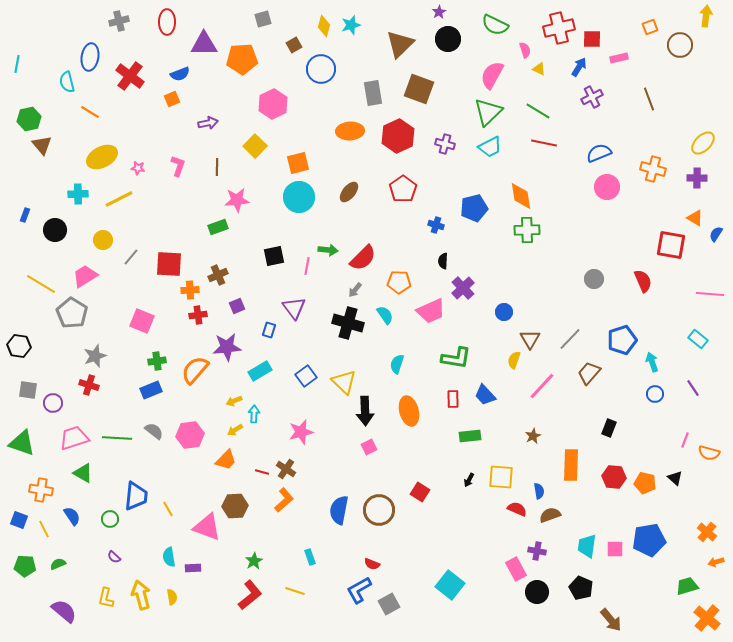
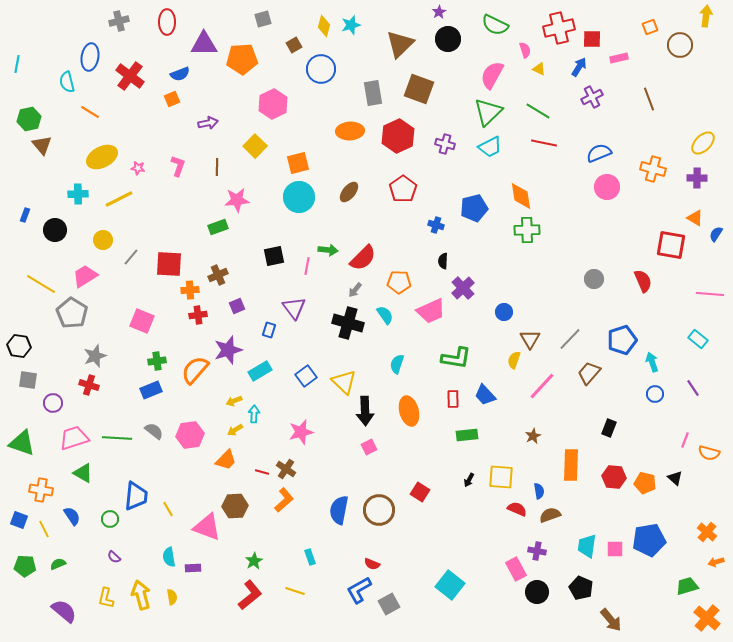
purple star at (227, 347): moved 1 px right, 3 px down; rotated 12 degrees counterclockwise
gray square at (28, 390): moved 10 px up
green rectangle at (470, 436): moved 3 px left, 1 px up
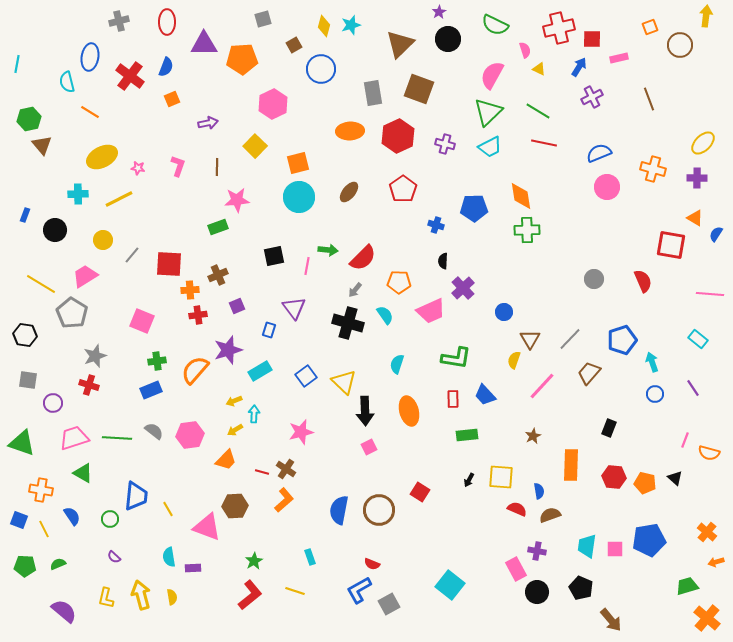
blue semicircle at (180, 74): moved 14 px left, 7 px up; rotated 48 degrees counterclockwise
blue pentagon at (474, 208): rotated 12 degrees clockwise
gray line at (131, 257): moved 1 px right, 2 px up
black hexagon at (19, 346): moved 6 px right, 11 px up
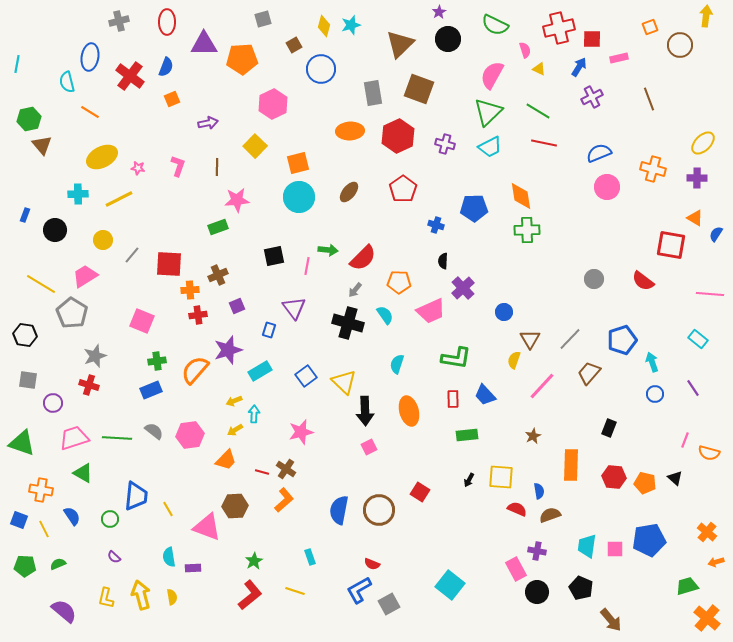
red semicircle at (643, 281): rotated 150 degrees clockwise
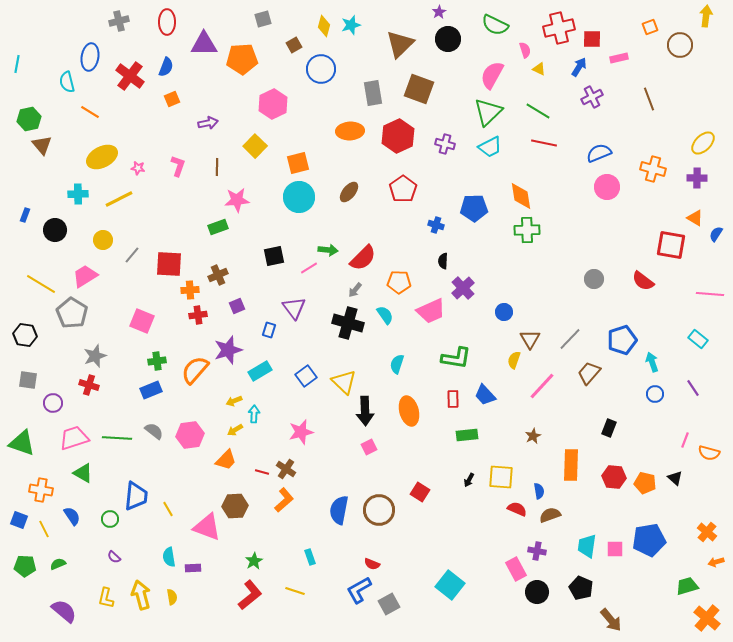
pink line at (307, 266): moved 2 px right, 2 px down; rotated 48 degrees clockwise
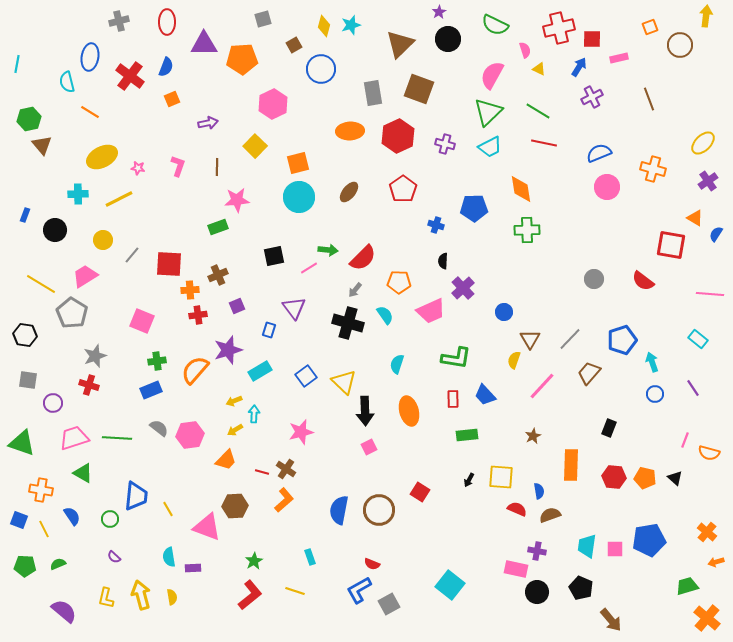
purple cross at (697, 178): moved 11 px right, 3 px down; rotated 36 degrees counterclockwise
orange diamond at (521, 196): moved 7 px up
gray semicircle at (154, 431): moved 5 px right, 3 px up
orange pentagon at (645, 483): moved 5 px up
pink rectangle at (516, 569): rotated 50 degrees counterclockwise
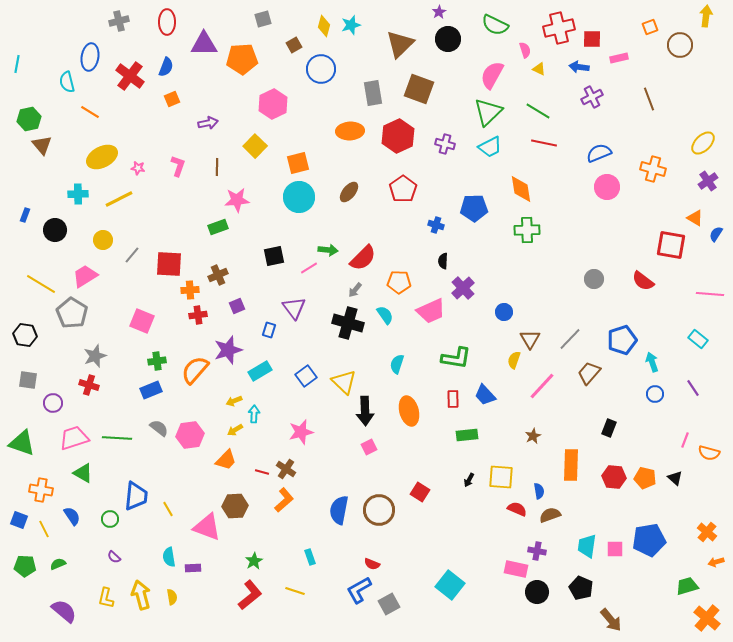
blue arrow at (579, 67): rotated 114 degrees counterclockwise
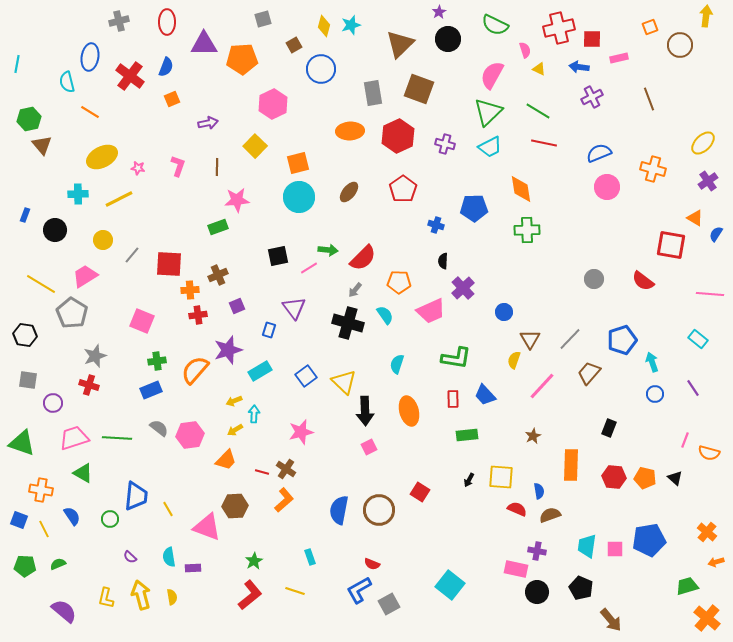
black square at (274, 256): moved 4 px right
purple semicircle at (114, 557): moved 16 px right
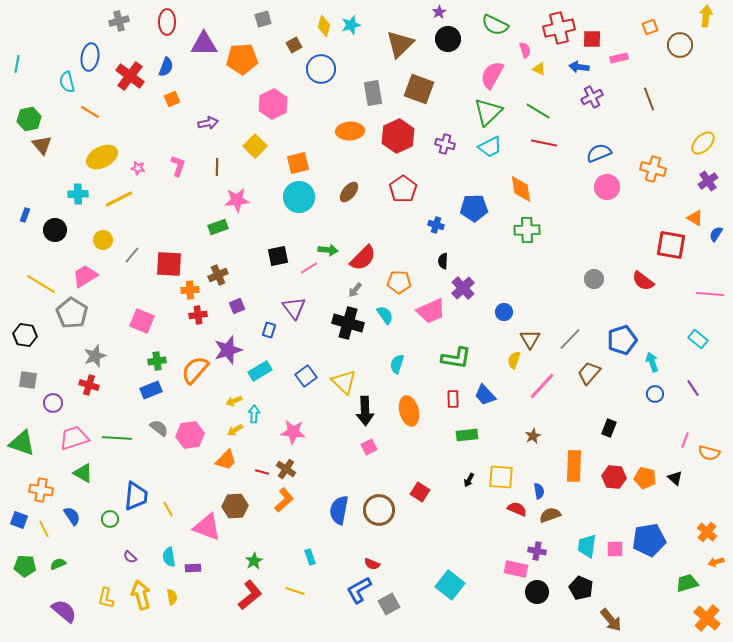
pink star at (301, 432): moved 8 px left; rotated 20 degrees clockwise
orange rectangle at (571, 465): moved 3 px right, 1 px down
green trapezoid at (687, 586): moved 3 px up
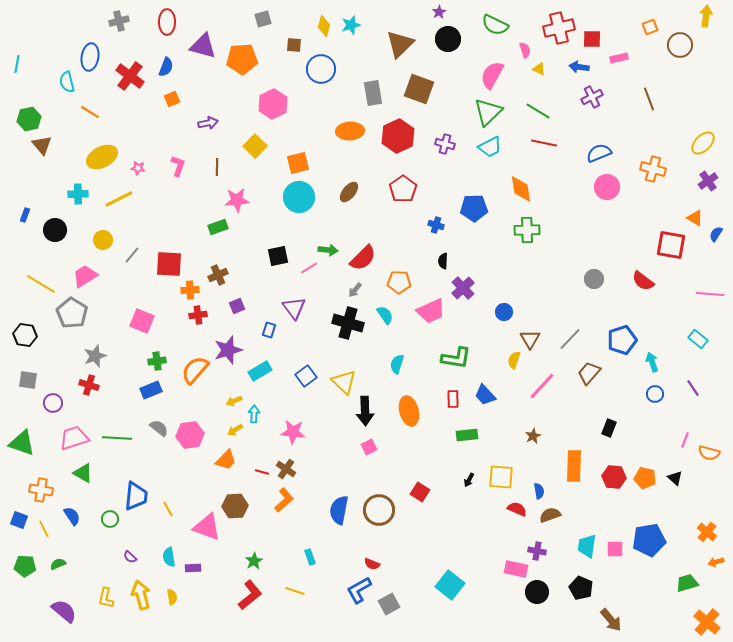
purple triangle at (204, 44): moved 1 px left, 2 px down; rotated 16 degrees clockwise
brown square at (294, 45): rotated 35 degrees clockwise
orange cross at (707, 618): moved 4 px down
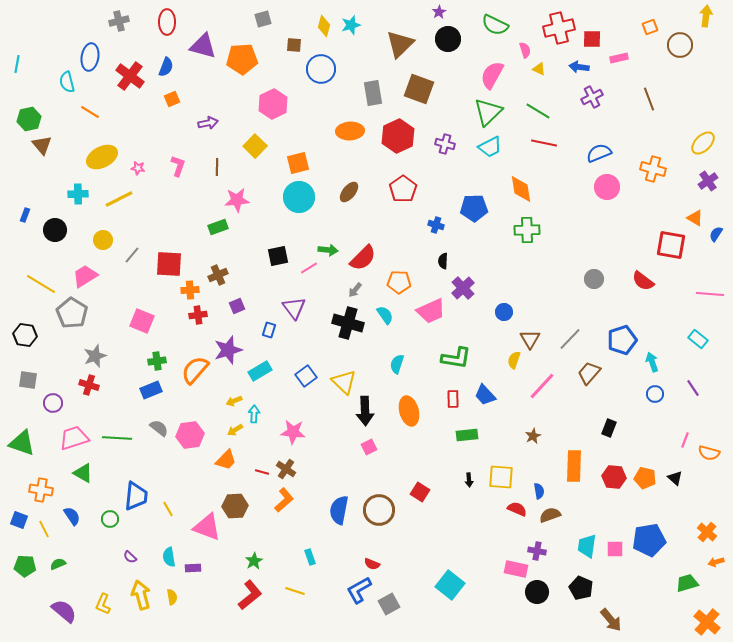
black arrow at (469, 480): rotated 32 degrees counterclockwise
yellow L-shape at (106, 598): moved 3 px left, 6 px down; rotated 10 degrees clockwise
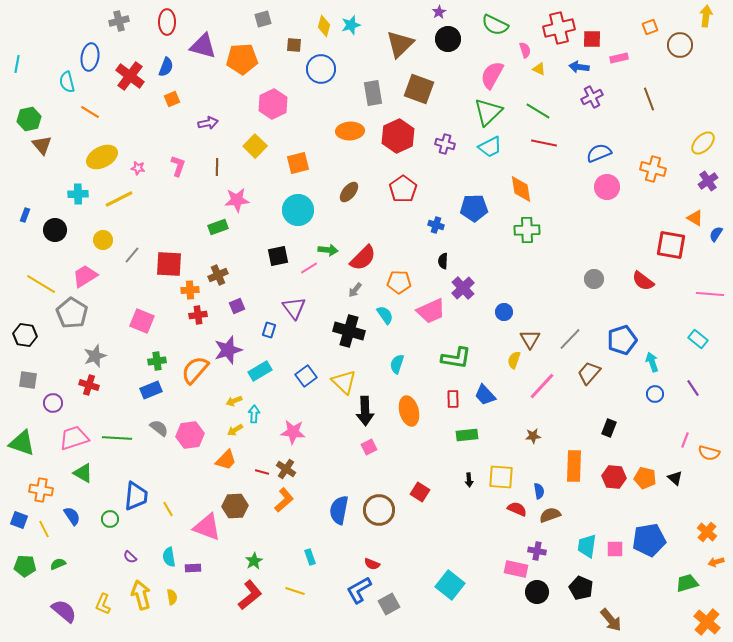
cyan circle at (299, 197): moved 1 px left, 13 px down
black cross at (348, 323): moved 1 px right, 8 px down
brown star at (533, 436): rotated 21 degrees clockwise
